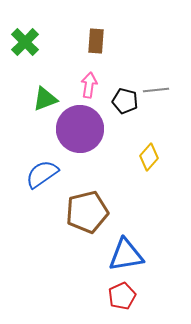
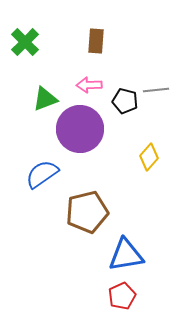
pink arrow: rotated 100 degrees counterclockwise
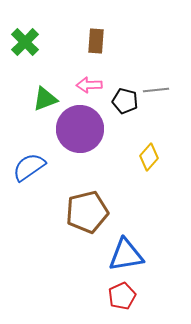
blue semicircle: moved 13 px left, 7 px up
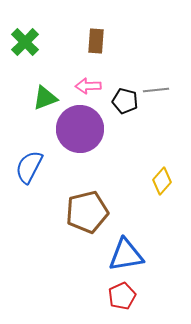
pink arrow: moved 1 px left, 1 px down
green triangle: moved 1 px up
yellow diamond: moved 13 px right, 24 px down
blue semicircle: rotated 28 degrees counterclockwise
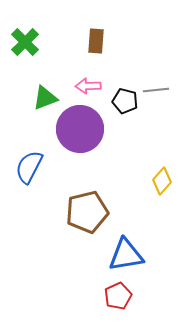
red pentagon: moved 4 px left
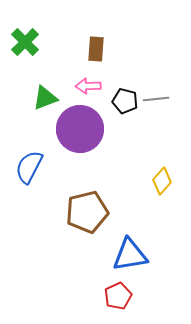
brown rectangle: moved 8 px down
gray line: moved 9 px down
blue triangle: moved 4 px right
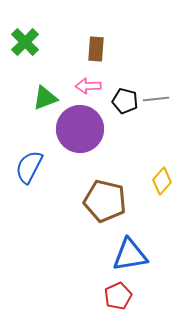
brown pentagon: moved 18 px right, 11 px up; rotated 27 degrees clockwise
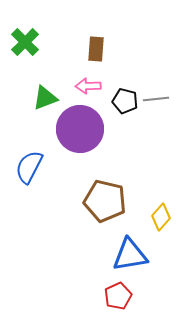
yellow diamond: moved 1 px left, 36 px down
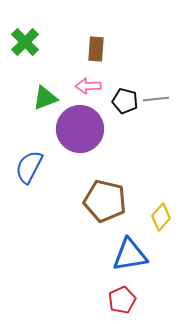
red pentagon: moved 4 px right, 4 px down
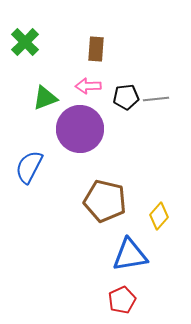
black pentagon: moved 1 px right, 4 px up; rotated 20 degrees counterclockwise
yellow diamond: moved 2 px left, 1 px up
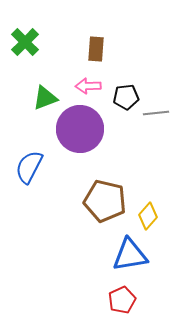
gray line: moved 14 px down
yellow diamond: moved 11 px left
